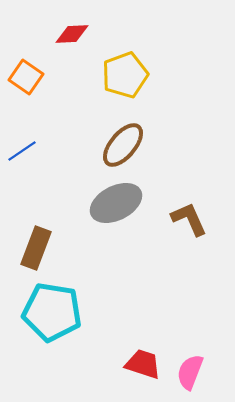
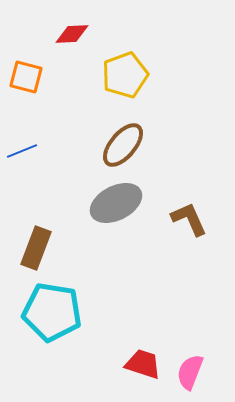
orange square: rotated 20 degrees counterclockwise
blue line: rotated 12 degrees clockwise
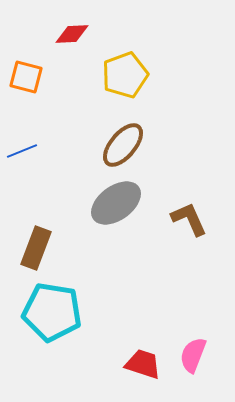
gray ellipse: rotated 9 degrees counterclockwise
pink semicircle: moved 3 px right, 17 px up
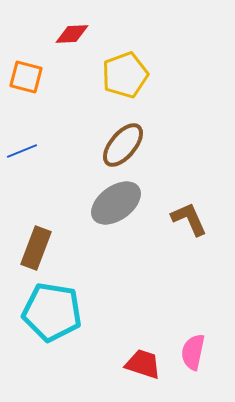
pink semicircle: moved 3 px up; rotated 9 degrees counterclockwise
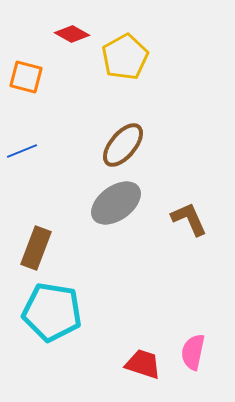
red diamond: rotated 32 degrees clockwise
yellow pentagon: moved 18 px up; rotated 9 degrees counterclockwise
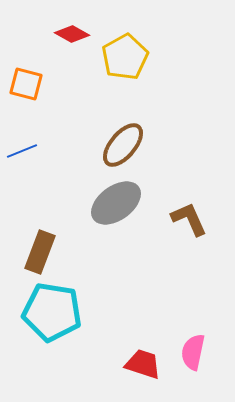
orange square: moved 7 px down
brown rectangle: moved 4 px right, 4 px down
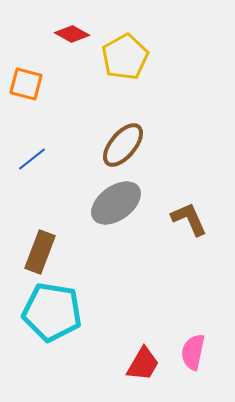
blue line: moved 10 px right, 8 px down; rotated 16 degrees counterclockwise
red trapezoid: rotated 102 degrees clockwise
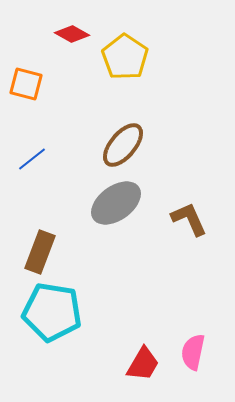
yellow pentagon: rotated 9 degrees counterclockwise
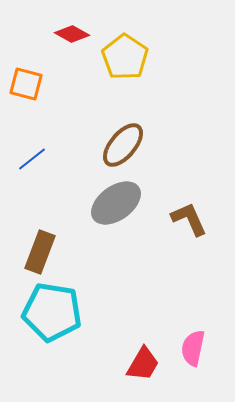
pink semicircle: moved 4 px up
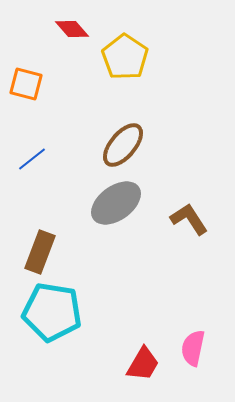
red diamond: moved 5 px up; rotated 20 degrees clockwise
brown L-shape: rotated 9 degrees counterclockwise
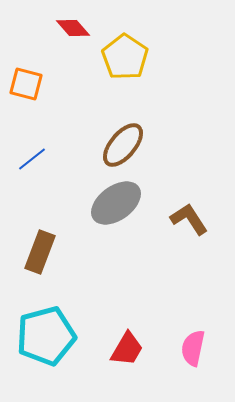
red diamond: moved 1 px right, 1 px up
cyan pentagon: moved 6 px left, 24 px down; rotated 24 degrees counterclockwise
red trapezoid: moved 16 px left, 15 px up
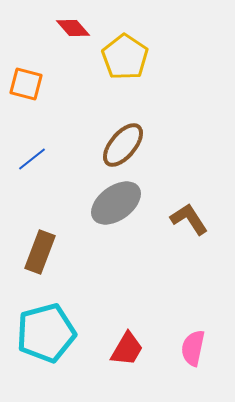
cyan pentagon: moved 3 px up
